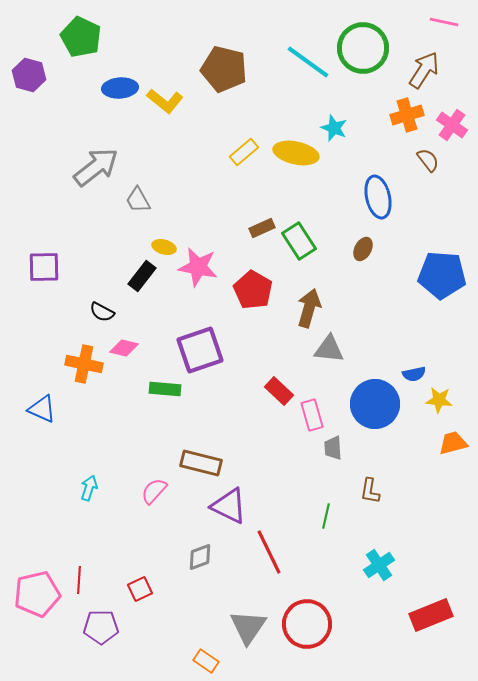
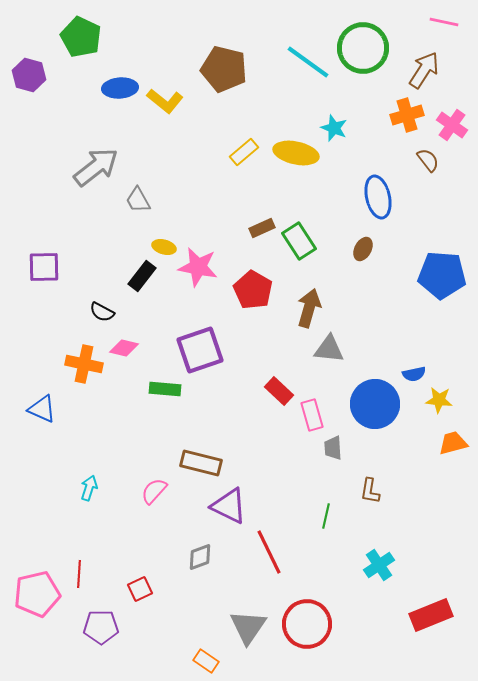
red line at (79, 580): moved 6 px up
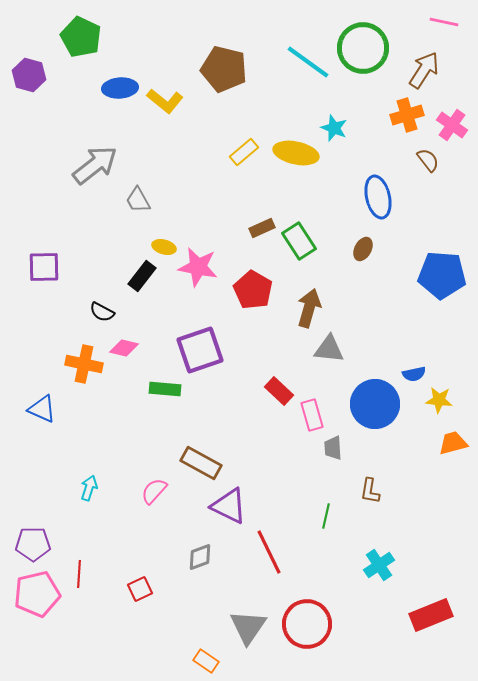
gray arrow at (96, 167): moved 1 px left, 2 px up
brown rectangle at (201, 463): rotated 15 degrees clockwise
purple pentagon at (101, 627): moved 68 px left, 83 px up
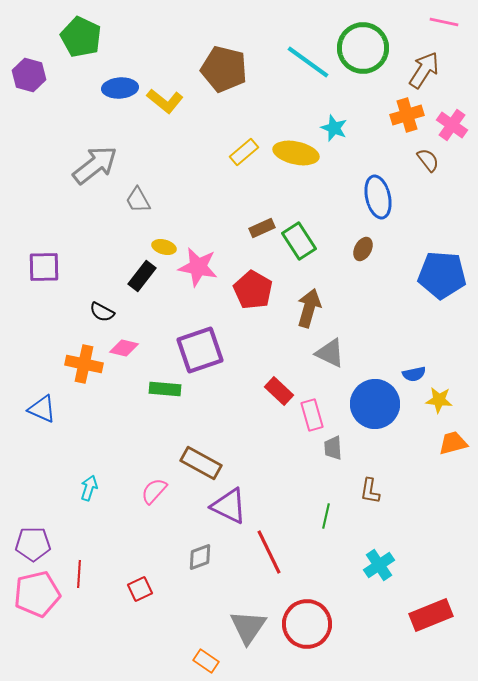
gray triangle at (329, 349): moved 1 px right, 4 px down; rotated 20 degrees clockwise
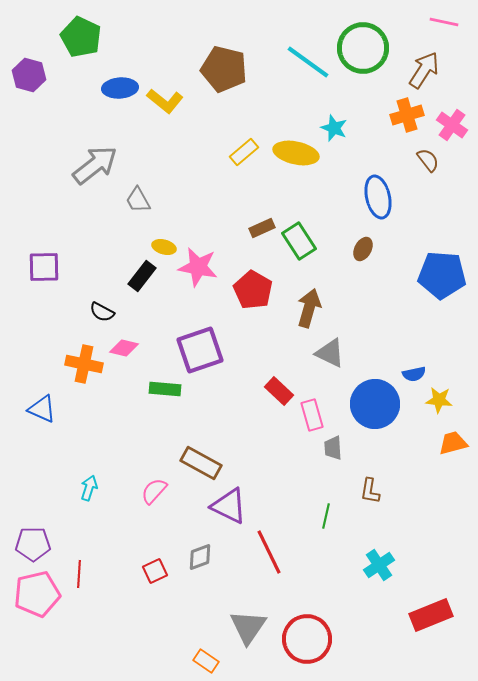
red square at (140, 589): moved 15 px right, 18 px up
red circle at (307, 624): moved 15 px down
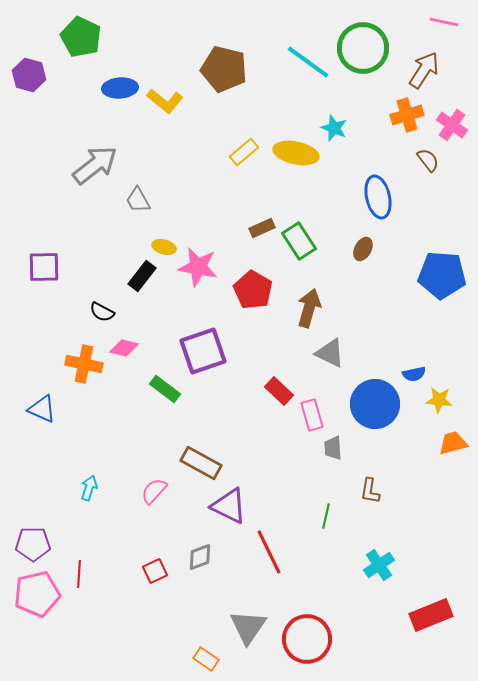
purple square at (200, 350): moved 3 px right, 1 px down
green rectangle at (165, 389): rotated 32 degrees clockwise
orange rectangle at (206, 661): moved 2 px up
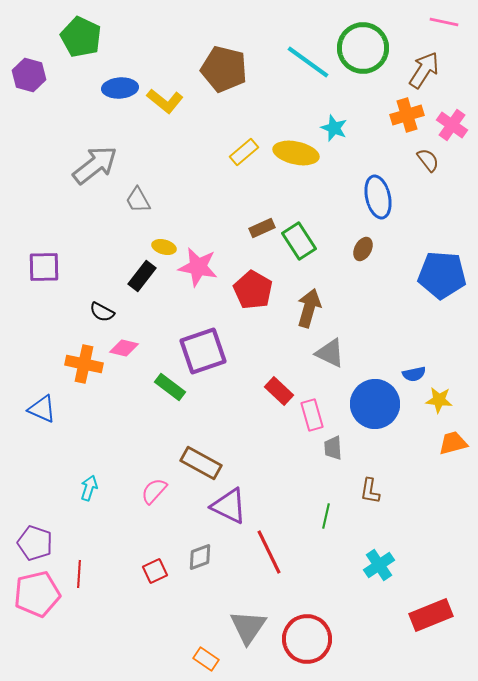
green rectangle at (165, 389): moved 5 px right, 2 px up
purple pentagon at (33, 544): moved 2 px right, 1 px up; rotated 20 degrees clockwise
